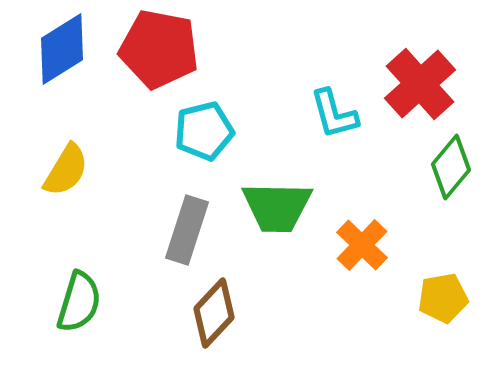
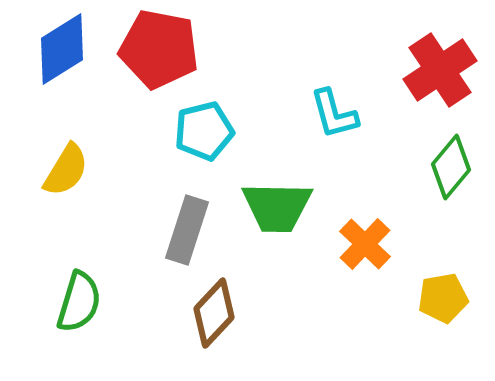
red cross: moved 20 px right, 14 px up; rotated 8 degrees clockwise
orange cross: moved 3 px right, 1 px up
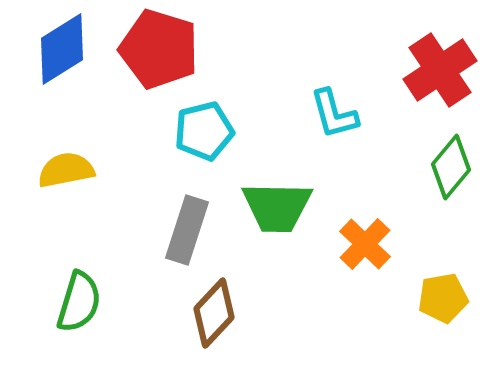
red pentagon: rotated 6 degrees clockwise
yellow semicircle: rotated 132 degrees counterclockwise
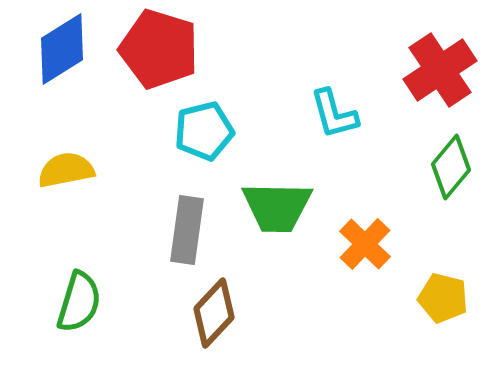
gray rectangle: rotated 10 degrees counterclockwise
yellow pentagon: rotated 24 degrees clockwise
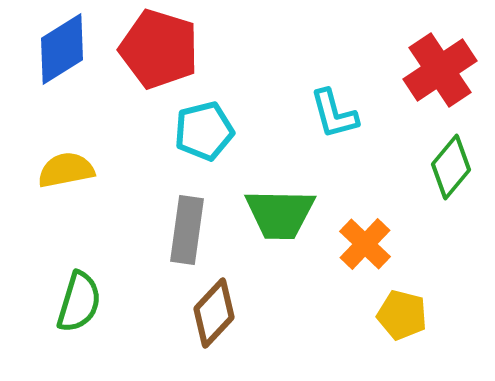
green trapezoid: moved 3 px right, 7 px down
yellow pentagon: moved 41 px left, 17 px down
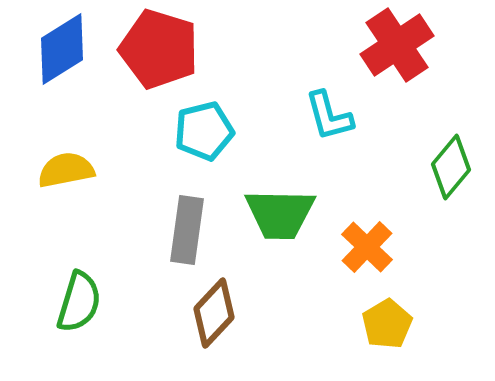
red cross: moved 43 px left, 25 px up
cyan L-shape: moved 5 px left, 2 px down
orange cross: moved 2 px right, 3 px down
yellow pentagon: moved 15 px left, 9 px down; rotated 27 degrees clockwise
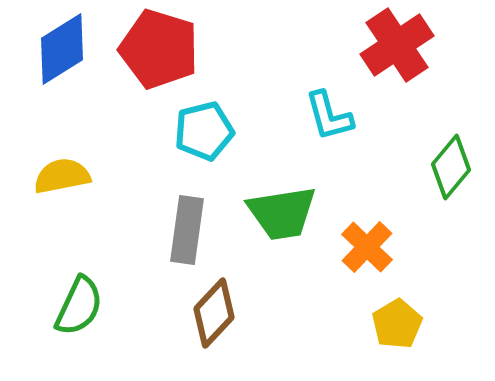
yellow semicircle: moved 4 px left, 6 px down
green trapezoid: moved 2 px right, 1 px up; rotated 10 degrees counterclockwise
green semicircle: moved 4 px down; rotated 8 degrees clockwise
yellow pentagon: moved 10 px right
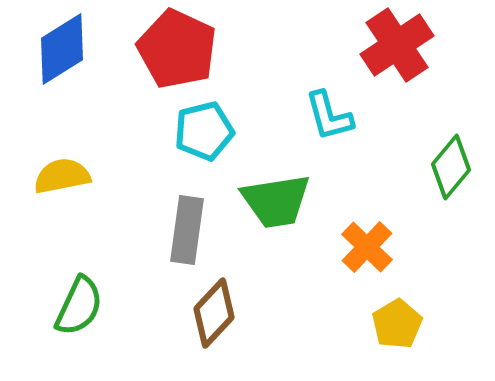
red pentagon: moved 18 px right; rotated 8 degrees clockwise
green trapezoid: moved 6 px left, 12 px up
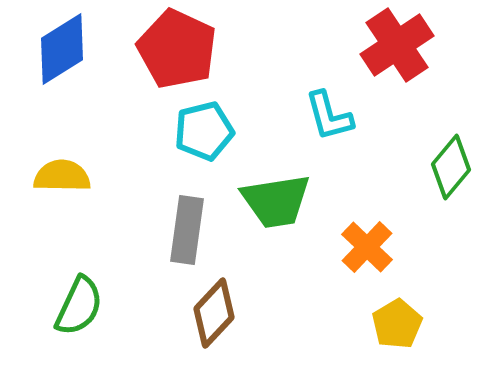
yellow semicircle: rotated 12 degrees clockwise
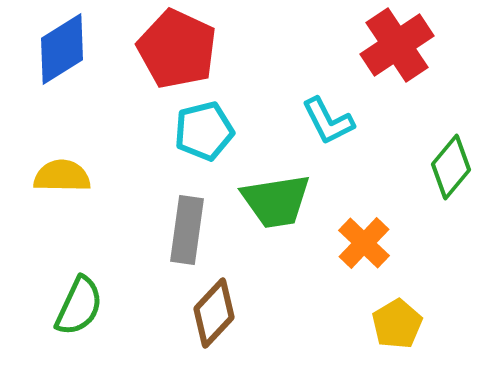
cyan L-shape: moved 1 px left, 5 px down; rotated 12 degrees counterclockwise
orange cross: moved 3 px left, 4 px up
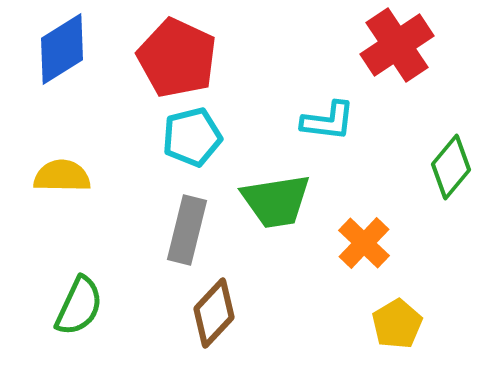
red pentagon: moved 9 px down
cyan L-shape: rotated 56 degrees counterclockwise
cyan pentagon: moved 12 px left, 6 px down
gray rectangle: rotated 6 degrees clockwise
